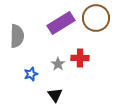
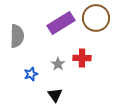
red cross: moved 2 px right
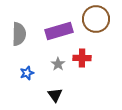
brown circle: moved 1 px down
purple rectangle: moved 2 px left, 8 px down; rotated 16 degrees clockwise
gray semicircle: moved 2 px right, 2 px up
blue star: moved 4 px left, 1 px up
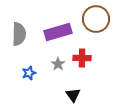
purple rectangle: moved 1 px left, 1 px down
blue star: moved 2 px right
black triangle: moved 18 px right
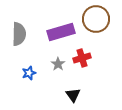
purple rectangle: moved 3 px right
red cross: rotated 18 degrees counterclockwise
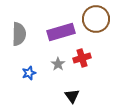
black triangle: moved 1 px left, 1 px down
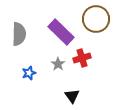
purple rectangle: rotated 60 degrees clockwise
